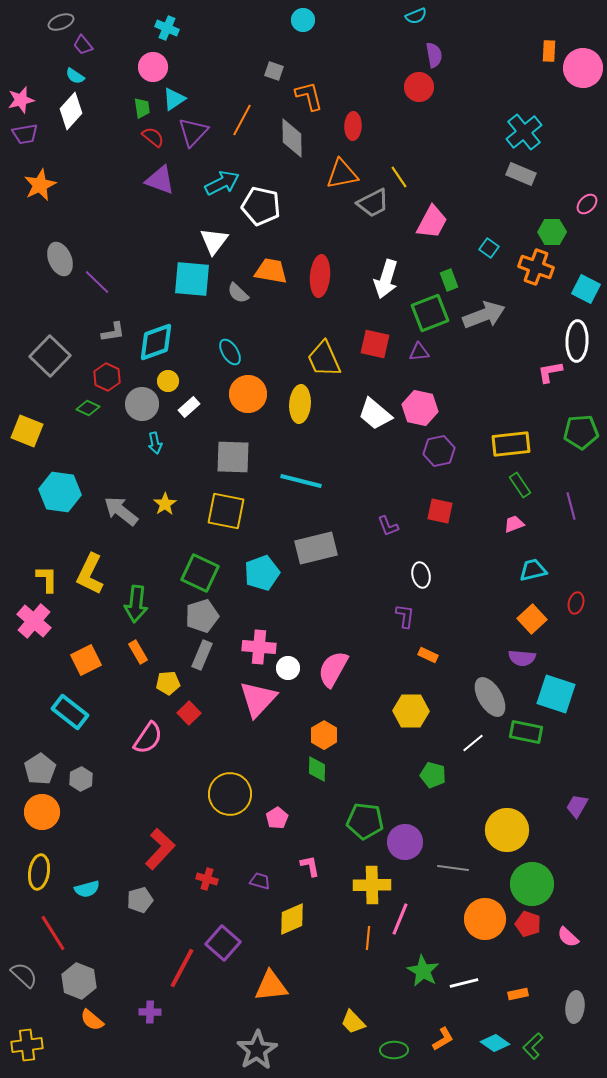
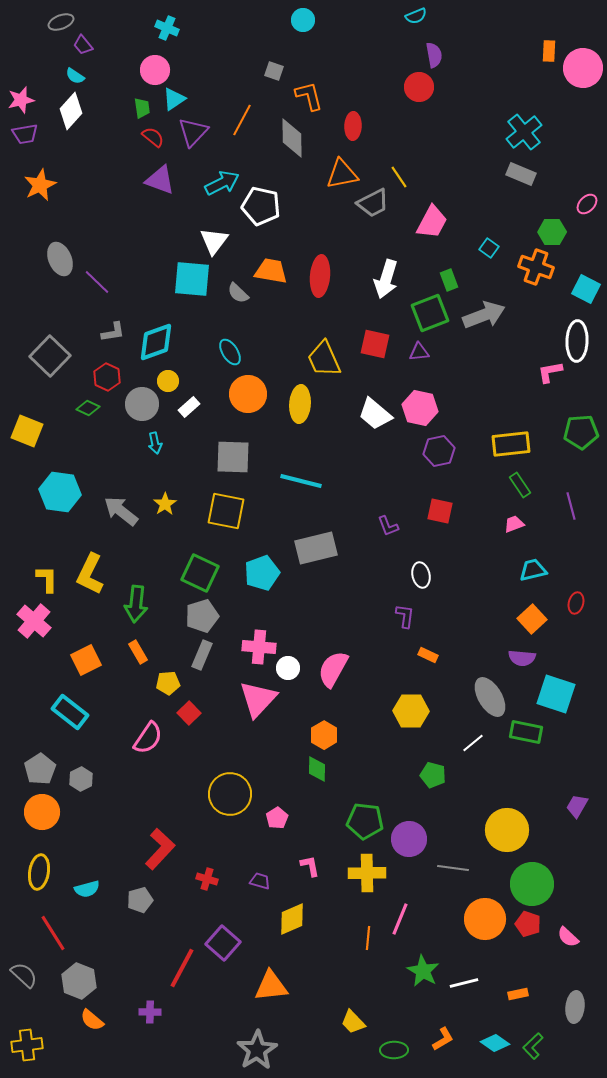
pink circle at (153, 67): moved 2 px right, 3 px down
purple circle at (405, 842): moved 4 px right, 3 px up
yellow cross at (372, 885): moved 5 px left, 12 px up
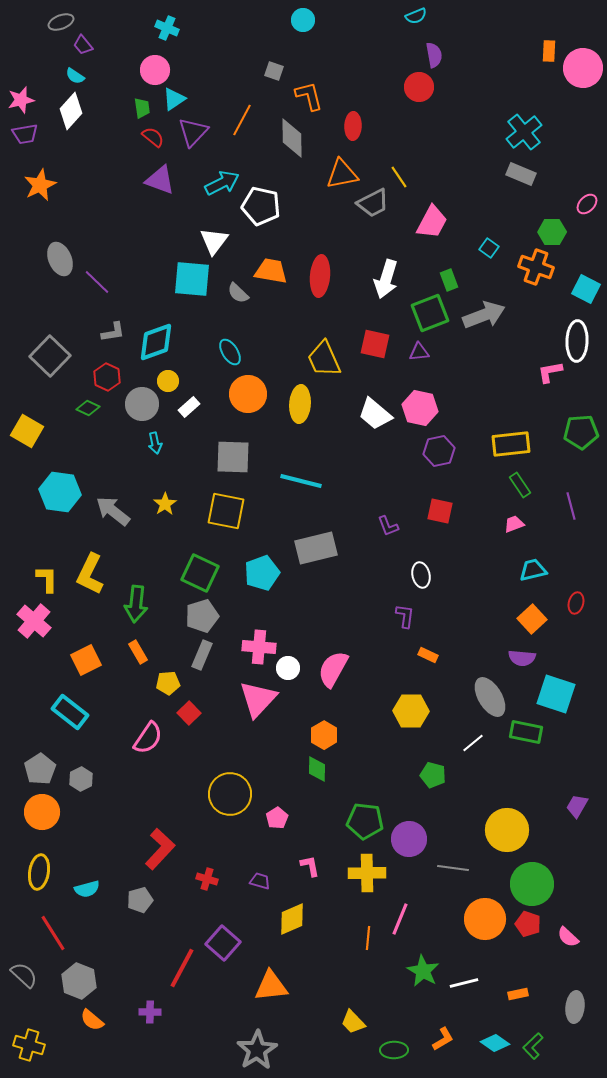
yellow square at (27, 431): rotated 8 degrees clockwise
gray arrow at (121, 511): moved 8 px left
yellow cross at (27, 1045): moved 2 px right; rotated 24 degrees clockwise
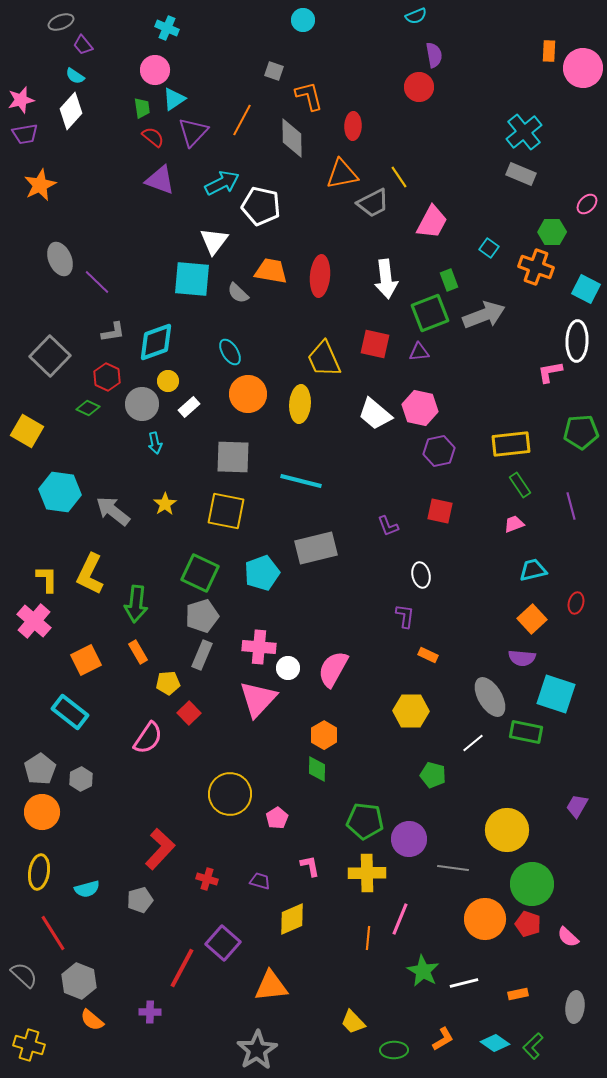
white arrow at (386, 279): rotated 24 degrees counterclockwise
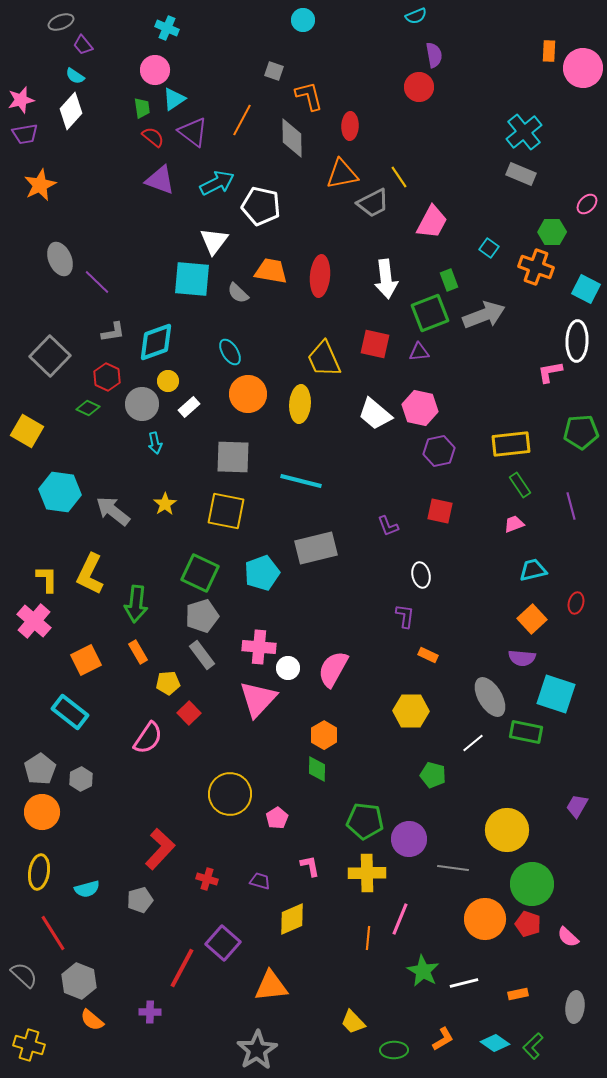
red ellipse at (353, 126): moved 3 px left
purple triangle at (193, 132): rotated 36 degrees counterclockwise
cyan arrow at (222, 183): moved 5 px left
gray rectangle at (202, 655): rotated 60 degrees counterclockwise
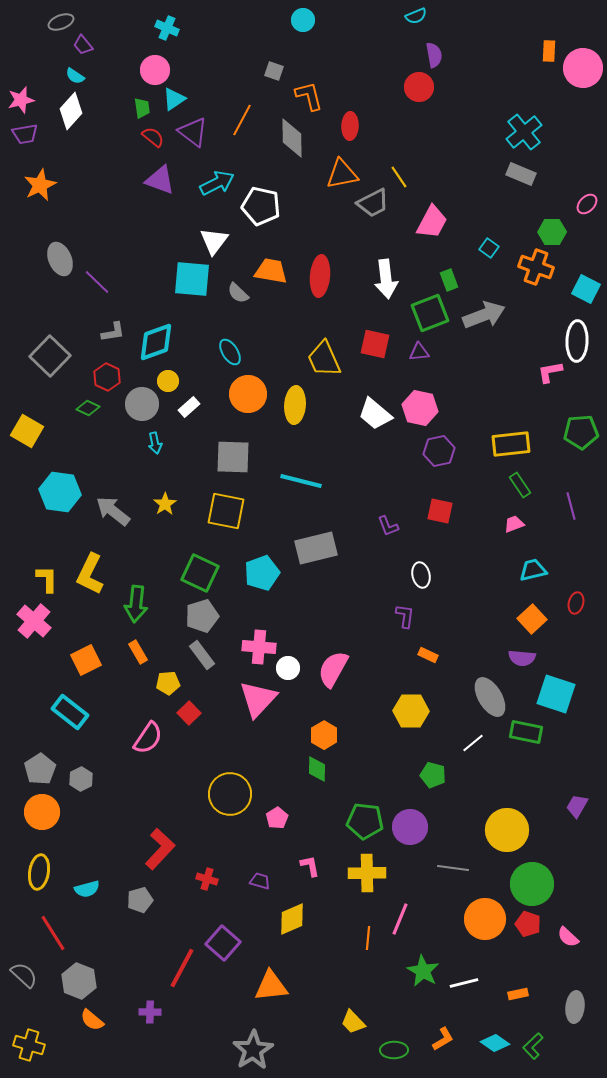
yellow ellipse at (300, 404): moved 5 px left, 1 px down
purple circle at (409, 839): moved 1 px right, 12 px up
gray star at (257, 1050): moved 4 px left
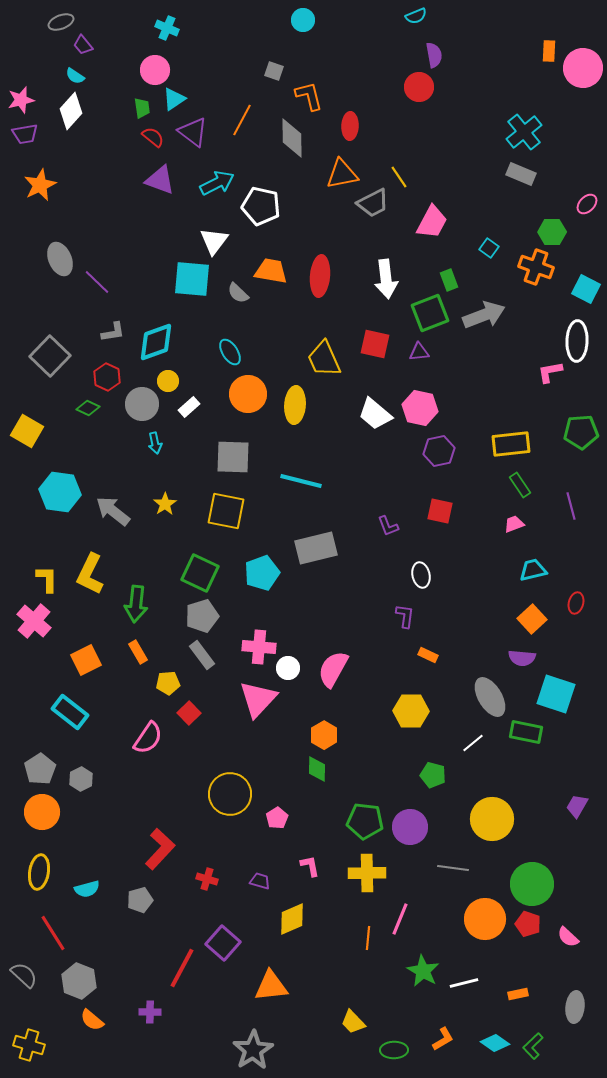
yellow circle at (507, 830): moved 15 px left, 11 px up
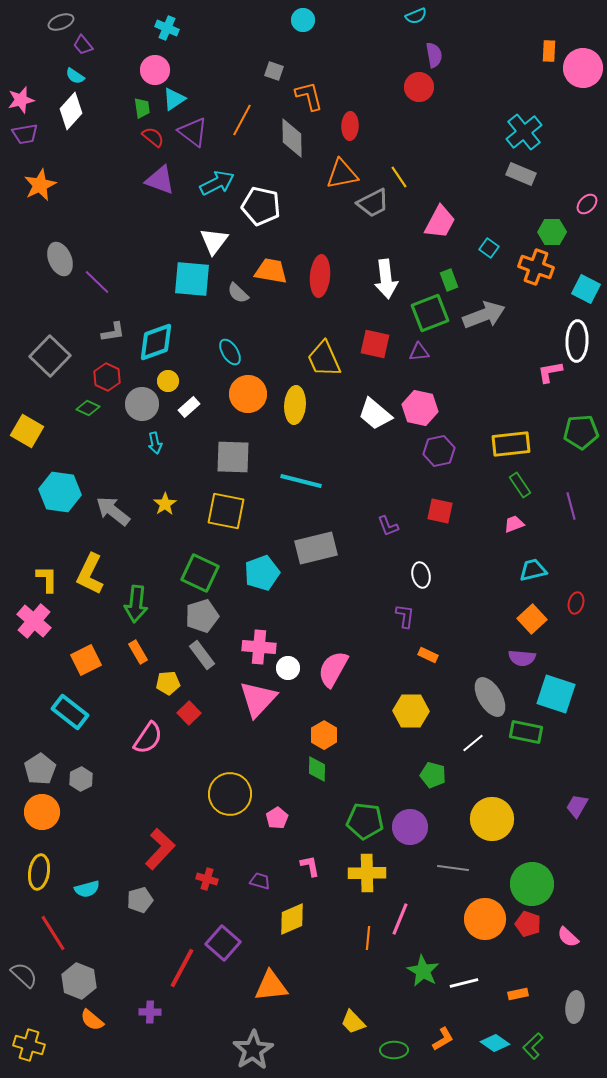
pink trapezoid at (432, 222): moved 8 px right
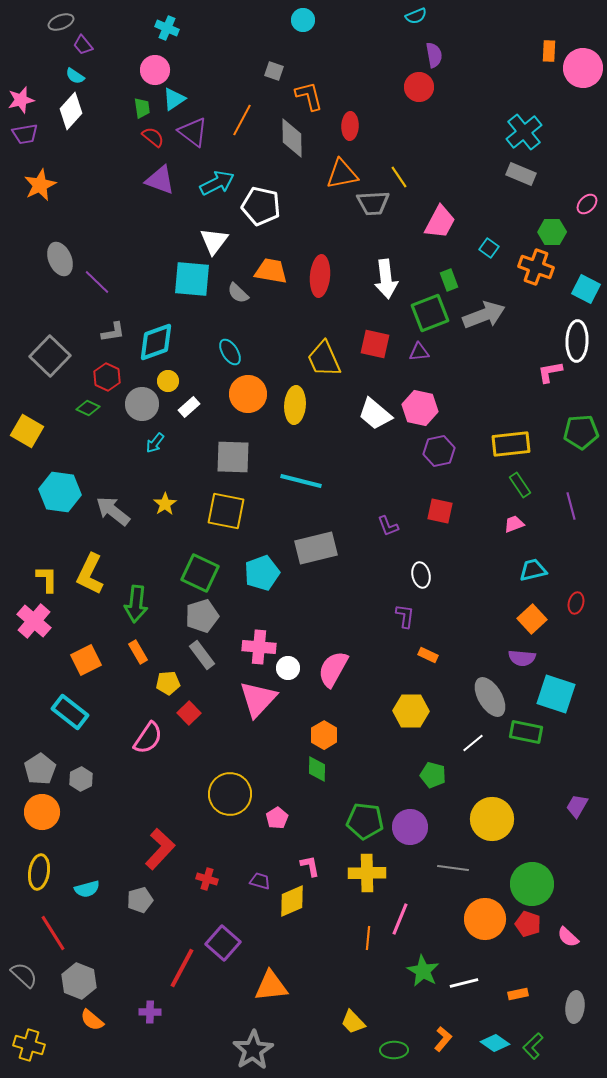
gray trapezoid at (373, 203): rotated 24 degrees clockwise
cyan arrow at (155, 443): rotated 50 degrees clockwise
yellow diamond at (292, 919): moved 18 px up
orange L-shape at (443, 1039): rotated 20 degrees counterclockwise
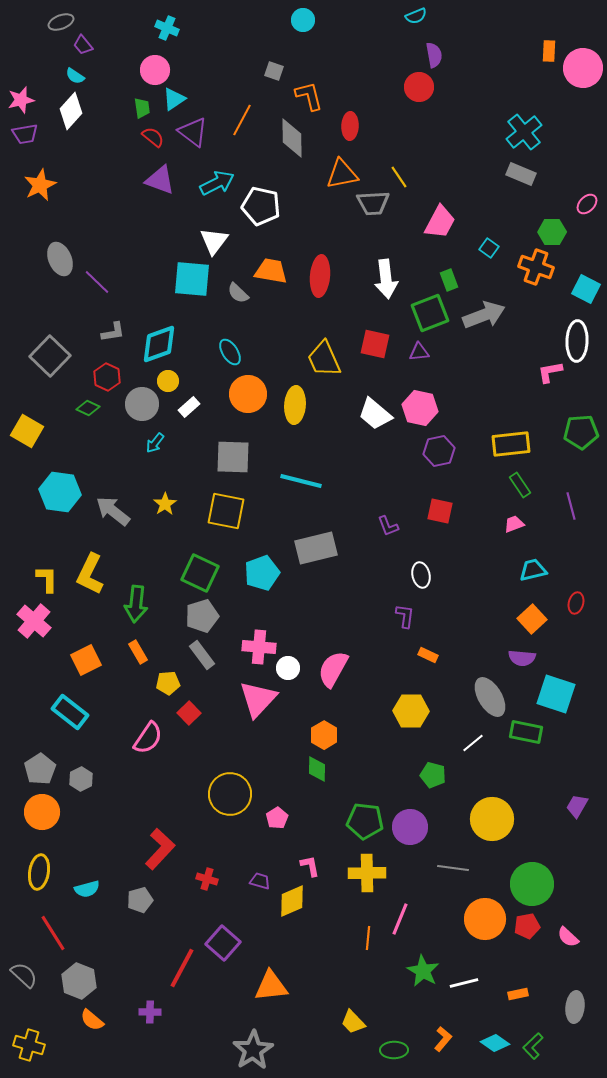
cyan diamond at (156, 342): moved 3 px right, 2 px down
red pentagon at (528, 924): moved 1 px left, 2 px down; rotated 30 degrees counterclockwise
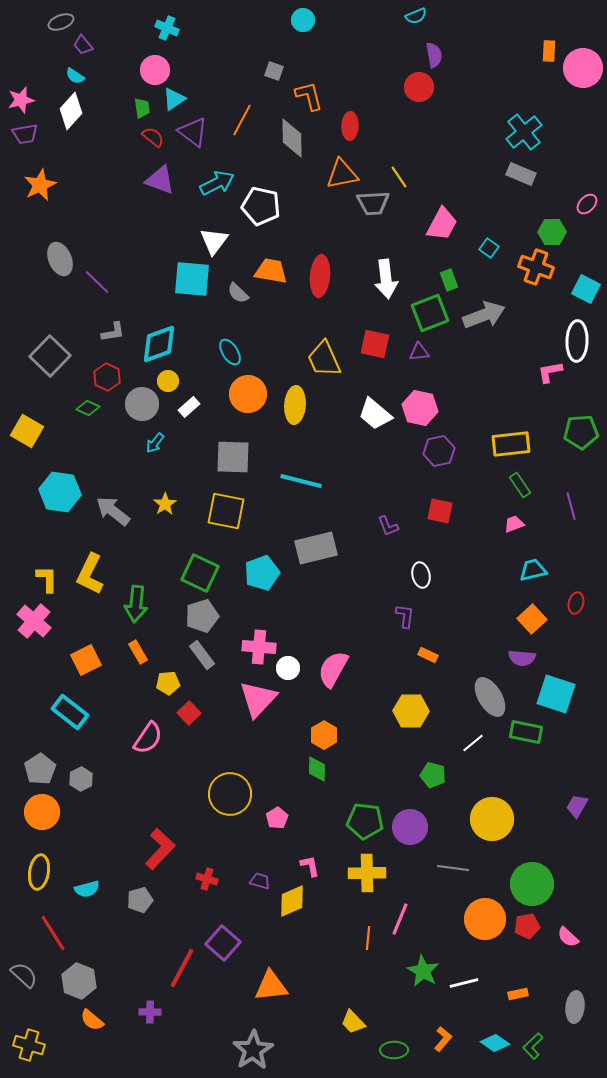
pink trapezoid at (440, 222): moved 2 px right, 2 px down
